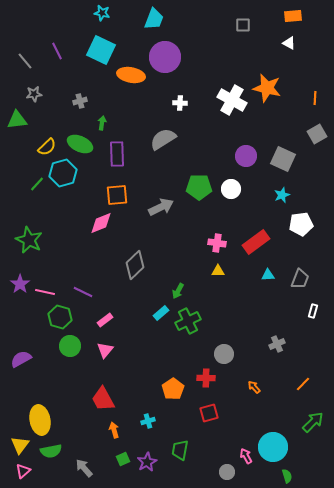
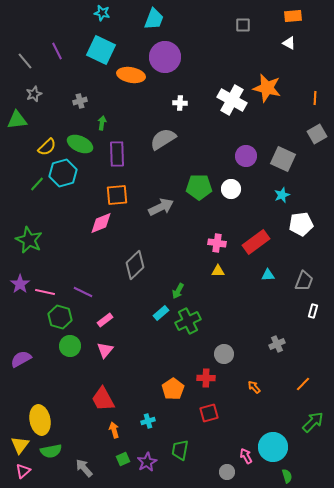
gray star at (34, 94): rotated 14 degrees counterclockwise
gray trapezoid at (300, 279): moved 4 px right, 2 px down
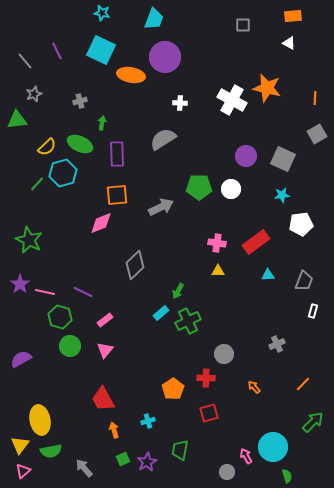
cyan star at (282, 195): rotated 14 degrees clockwise
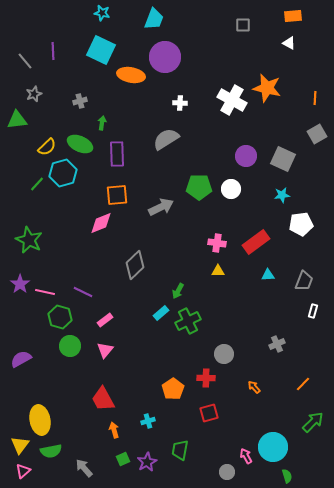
purple line at (57, 51): moved 4 px left; rotated 24 degrees clockwise
gray semicircle at (163, 139): moved 3 px right
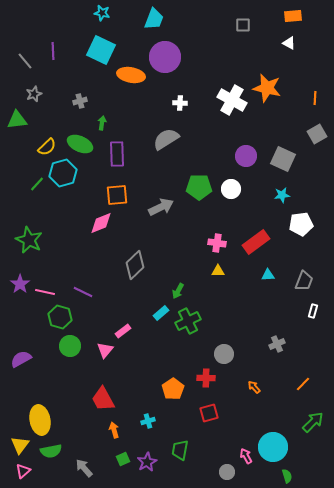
pink rectangle at (105, 320): moved 18 px right, 11 px down
